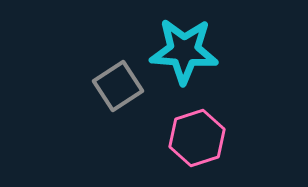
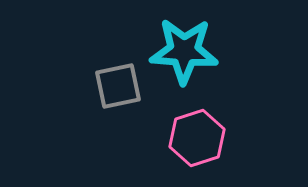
gray square: rotated 21 degrees clockwise
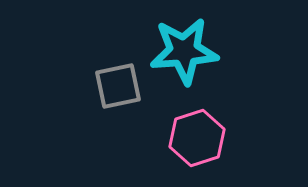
cyan star: rotated 8 degrees counterclockwise
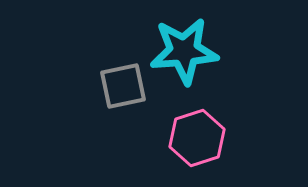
gray square: moved 5 px right
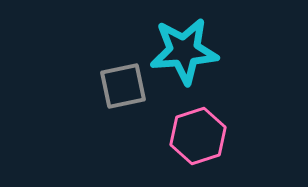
pink hexagon: moved 1 px right, 2 px up
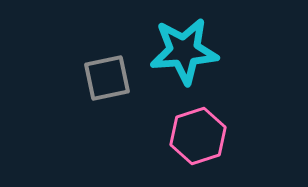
gray square: moved 16 px left, 8 px up
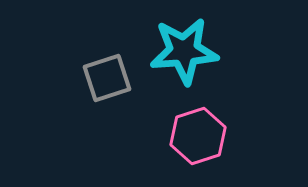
gray square: rotated 6 degrees counterclockwise
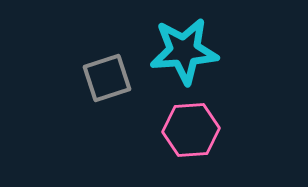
pink hexagon: moved 7 px left, 6 px up; rotated 14 degrees clockwise
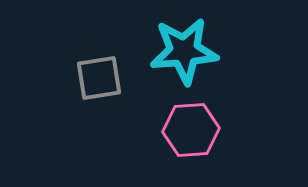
gray square: moved 8 px left; rotated 9 degrees clockwise
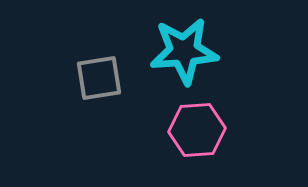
pink hexagon: moved 6 px right
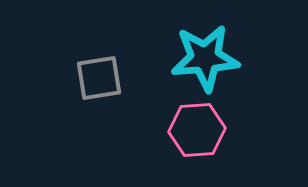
cyan star: moved 21 px right, 7 px down
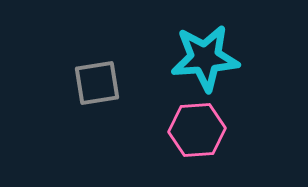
gray square: moved 2 px left, 5 px down
